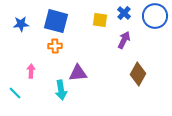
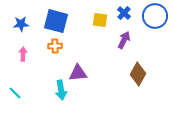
pink arrow: moved 8 px left, 17 px up
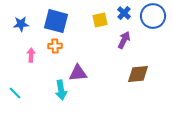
blue circle: moved 2 px left
yellow square: rotated 21 degrees counterclockwise
pink arrow: moved 8 px right, 1 px down
brown diamond: rotated 55 degrees clockwise
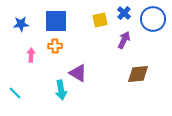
blue circle: moved 3 px down
blue square: rotated 15 degrees counterclockwise
purple triangle: rotated 36 degrees clockwise
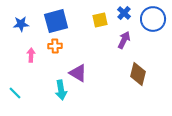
blue square: rotated 15 degrees counterclockwise
brown diamond: rotated 70 degrees counterclockwise
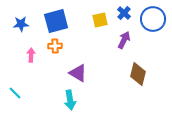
cyan arrow: moved 9 px right, 10 px down
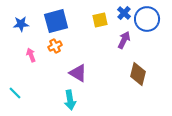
blue circle: moved 6 px left
orange cross: rotated 24 degrees counterclockwise
pink arrow: rotated 24 degrees counterclockwise
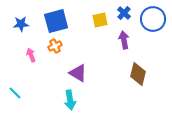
blue circle: moved 6 px right
purple arrow: rotated 36 degrees counterclockwise
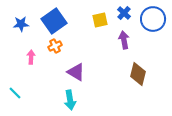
blue square: moved 2 px left; rotated 20 degrees counterclockwise
pink arrow: moved 2 px down; rotated 24 degrees clockwise
purple triangle: moved 2 px left, 1 px up
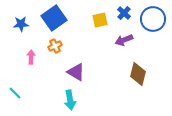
blue square: moved 3 px up
purple arrow: rotated 102 degrees counterclockwise
